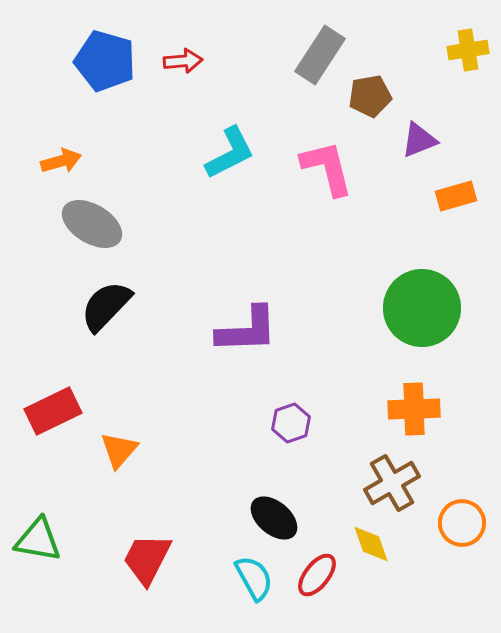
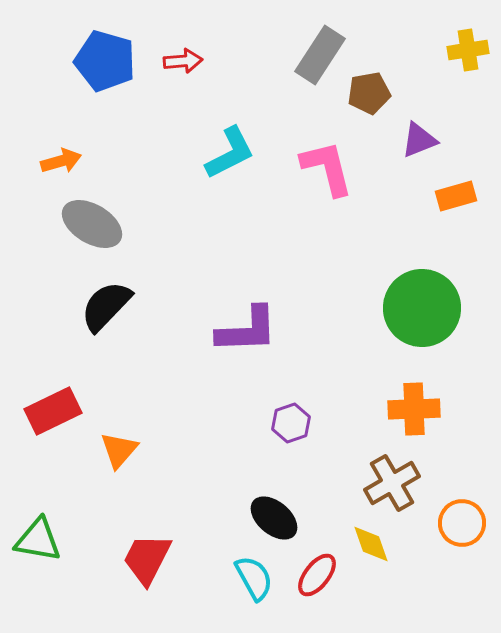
brown pentagon: moved 1 px left, 3 px up
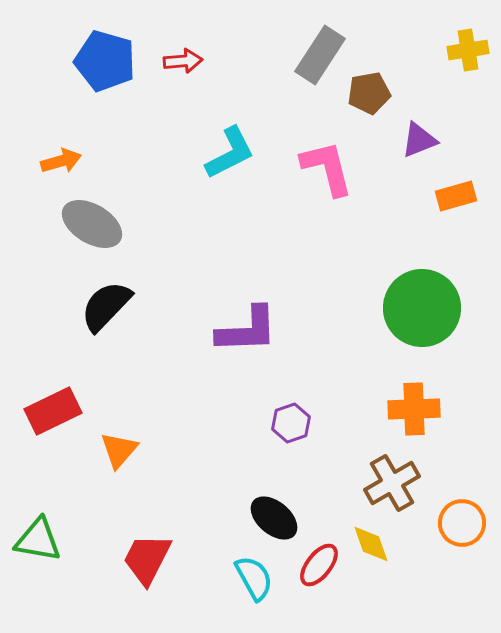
red ellipse: moved 2 px right, 10 px up
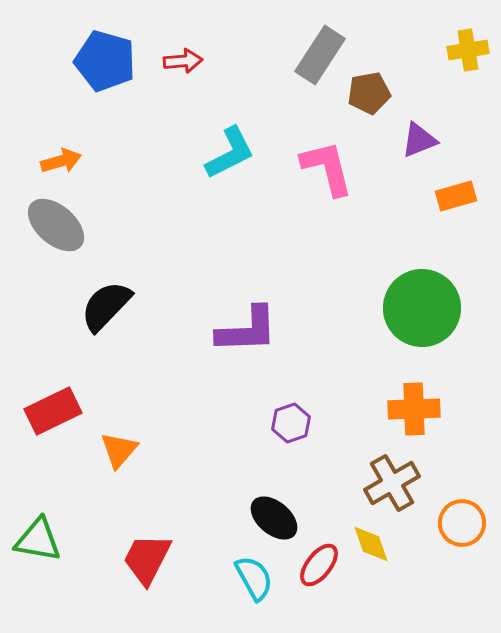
gray ellipse: moved 36 px left, 1 px down; rotated 10 degrees clockwise
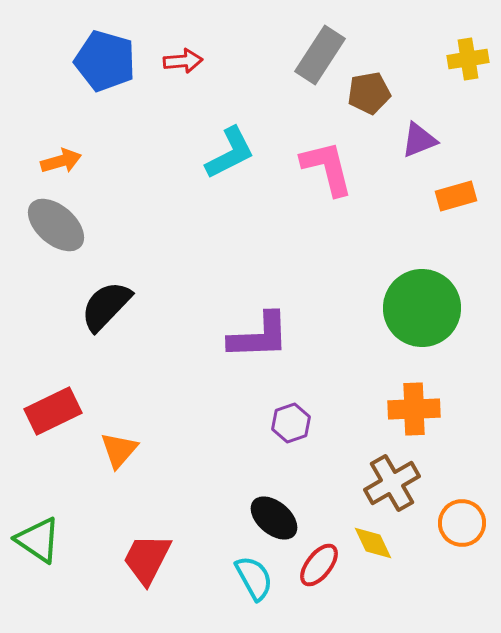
yellow cross: moved 9 px down
purple L-shape: moved 12 px right, 6 px down
green triangle: rotated 24 degrees clockwise
yellow diamond: moved 2 px right, 1 px up; rotated 6 degrees counterclockwise
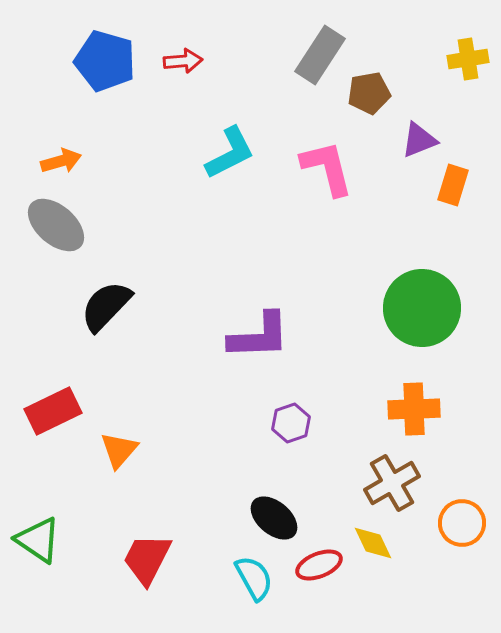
orange rectangle: moved 3 px left, 11 px up; rotated 57 degrees counterclockwise
red ellipse: rotated 30 degrees clockwise
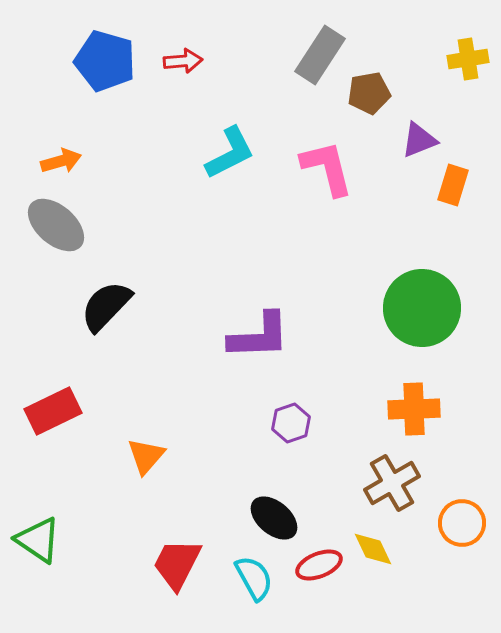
orange triangle: moved 27 px right, 6 px down
yellow diamond: moved 6 px down
red trapezoid: moved 30 px right, 5 px down
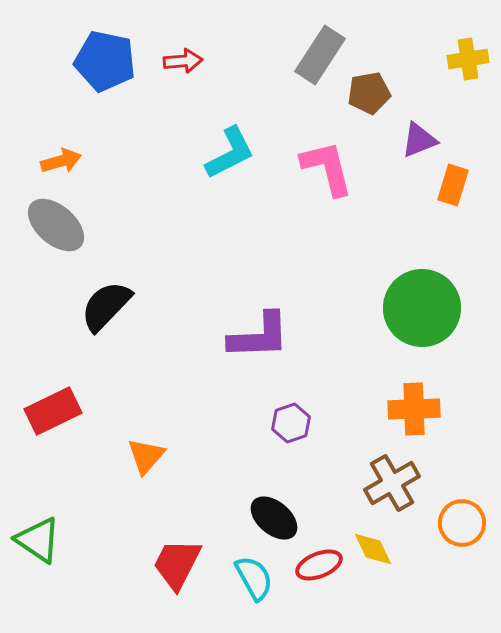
blue pentagon: rotated 4 degrees counterclockwise
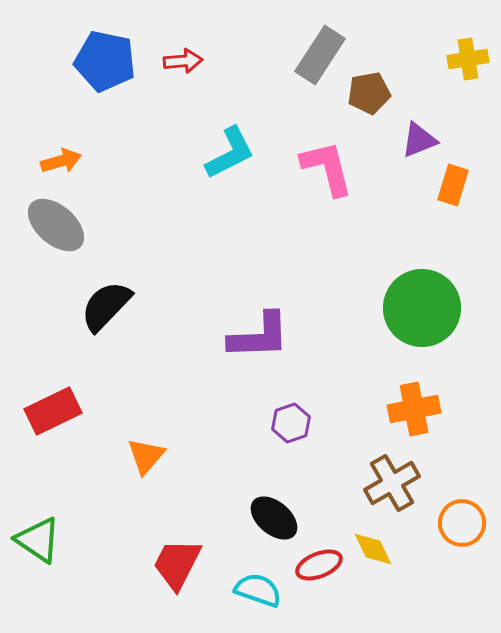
orange cross: rotated 9 degrees counterclockwise
cyan semicircle: moved 4 px right, 12 px down; rotated 42 degrees counterclockwise
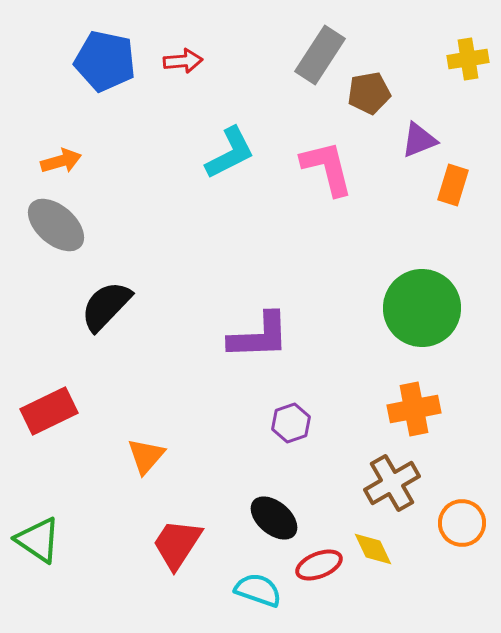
red rectangle: moved 4 px left
red trapezoid: moved 20 px up; rotated 6 degrees clockwise
